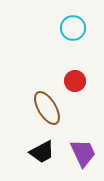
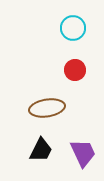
red circle: moved 11 px up
brown ellipse: rotated 68 degrees counterclockwise
black trapezoid: moved 1 px left, 2 px up; rotated 36 degrees counterclockwise
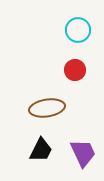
cyan circle: moved 5 px right, 2 px down
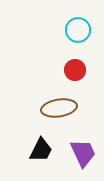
brown ellipse: moved 12 px right
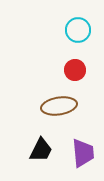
brown ellipse: moved 2 px up
purple trapezoid: rotated 20 degrees clockwise
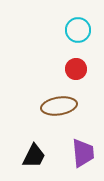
red circle: moved 1 px right, 1 px up
black trapezoid: moved 7 px left, 6 px down
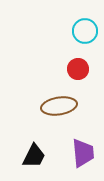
cyan circle: moved 7 px right, 1 px down
red circle: moved 2 px right
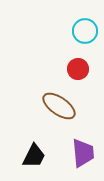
brown ellipse: rotated 44 degrees clockwise
